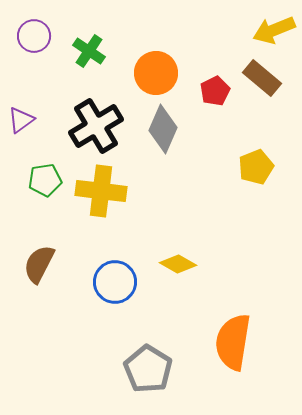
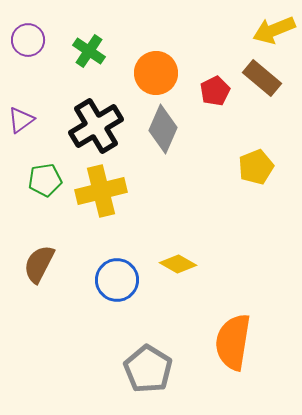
purple circle: moved 6 px left, 4 px down
yellow cross: rotated 21 degrees counterclockwise
blue circle: moved 2 px right, 2 px up
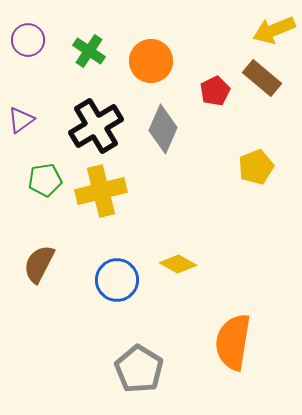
orange circle: moved 5 px left, 12 px up
gray pentagon: moved 9 px left
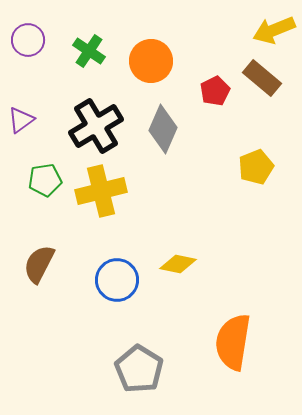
yellow diamond: rotated 18 degrees counterclockwise
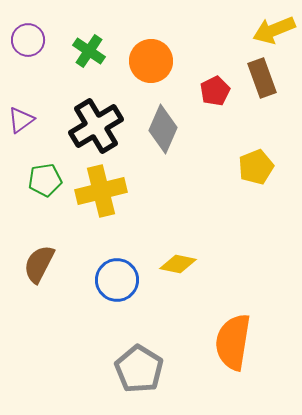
brown rectangle: rotated 30 degrees clockwise
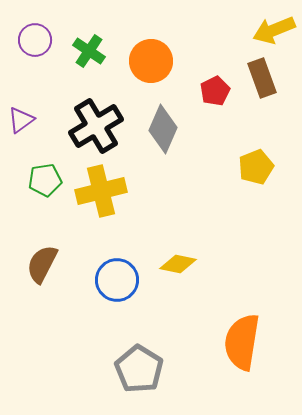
purple circle: moved 7 px right
brown semicircle: moved 3 px right
orange semicircle: moved 9 px right
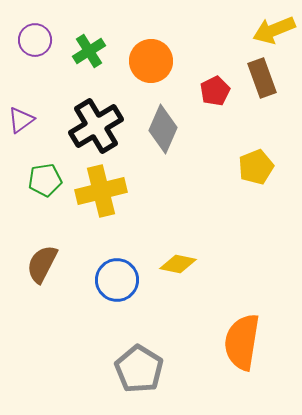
green cross: rotated 24 degrees clockwise
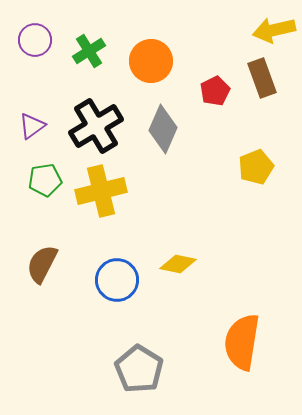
yellow arrow: rotated 9 degrees clockwise
purple triangle: moved 11 px right, 6 px down
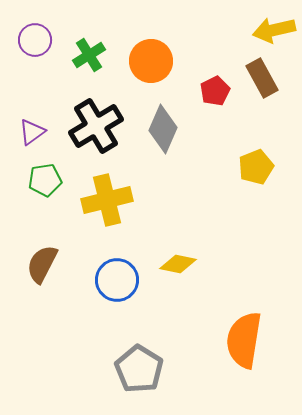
green cross: moved 4 px down
brown rectangle: rotated 9 degrees counterclockwise
purple triangle: moved 6 px down
yellow cross: moved 6 px right, 9 px down
orange semicircle: moved 2 px right, 2 px up
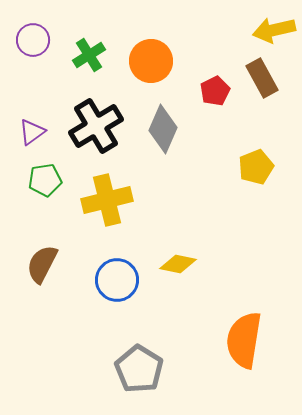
purple circle: moved 2 px left
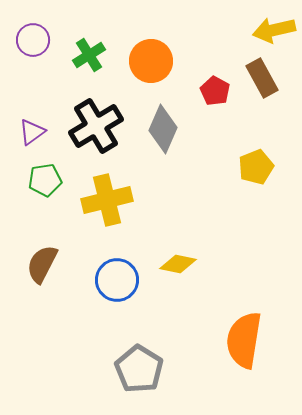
red pentagon: rotated 16 degrees counterclockwise
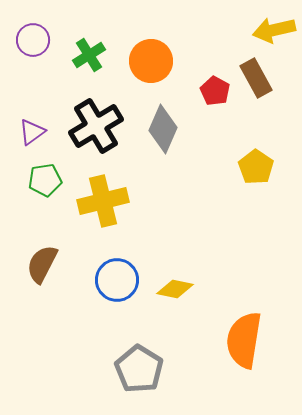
brown rectangle: moved 6 px left
yellow pentagon: rotated 16 degrees counterclockwise
yellow cross: moved 4 px left, 1 px down
yellow diamond: moved 3 px left, 25 px down
